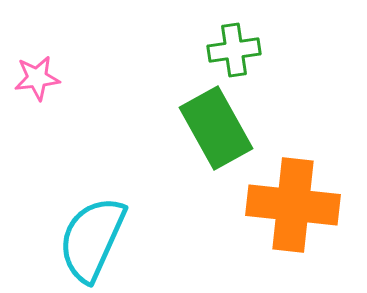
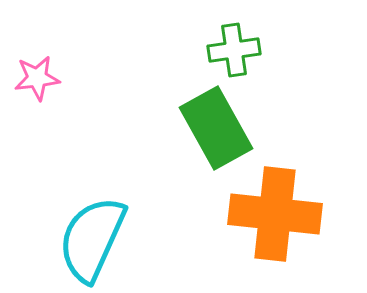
orange cross: moved 18 px left, 9 px down
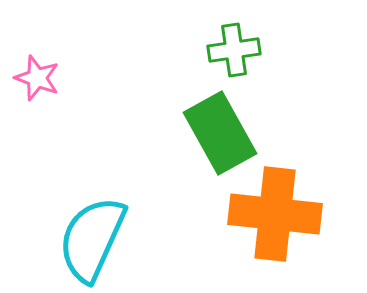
pink star: rotated 27 degrees clockwise
green rectangle: moved 4 px right, 5 px down
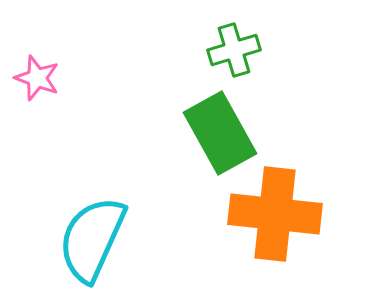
green cross: rotated 9 degrees counterclockwise
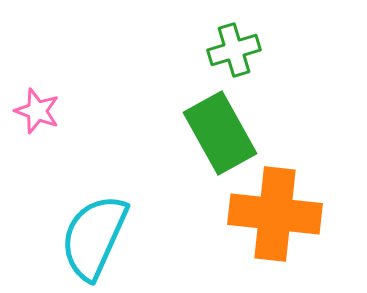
pink star: moved 33 px down
cyan semicircle: moved 2 px right, 2 px up
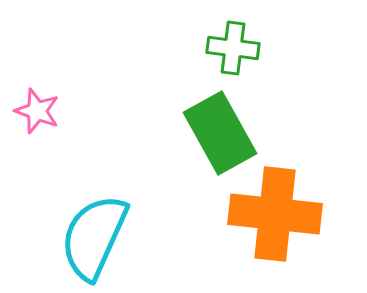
green cross: moved 1 px left, 2 px up; rotated 24 degrees clockwise
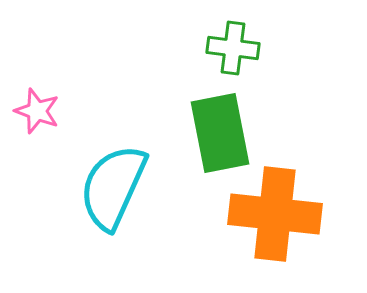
green rectangle: rotated 18 degrees clockwise
cyan semicircle: moved 19 px right, 50 px up
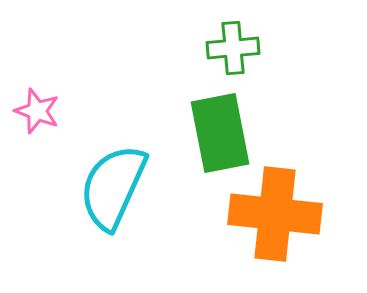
green cross: rotated 12 degrees counterclockwise
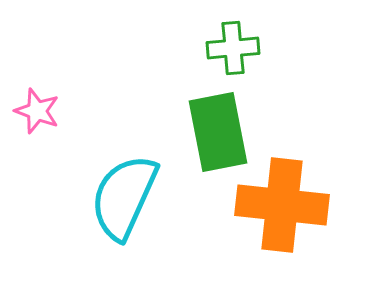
green rectangle: moved 2 px left, 1 px up
cyan semicircle: moved 11 px right, 10 px down
orange cross: moved 7 px right, 9 px up
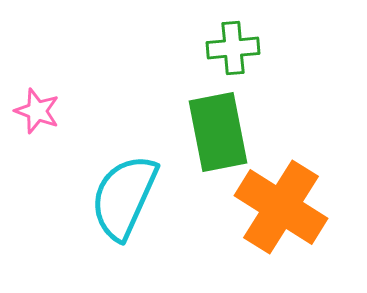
orange cross: moved 1 px left, 2 px down; rotated 26 degrees clockwise
